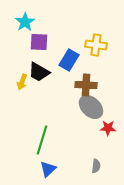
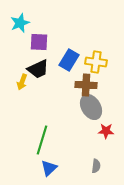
cyan star: moved 5 px left, 1 px down; rotated 12 degrees clockwise
yellow cross: moved 17 px down
black trapezoid: moved 1 px left, 3 px up; rotated 55 degrees counterclockwise
gray ellipse: rotated 15 degrees clockwise
red star: moved 2 px left, 3 px down
blue triangle: moved 1 px right, 1 px up
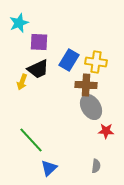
cyan star: moved 1 px left
green line: moved 11 px left; rotated 60 degrees counterclockwise
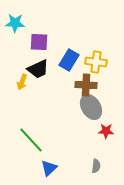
cyan star: moved 4 px left; rotated 24 degrees clockwise
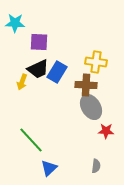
blue rectangle: moved 12 px left, 12 px down
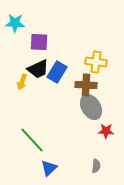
green line: moved 1 px right
